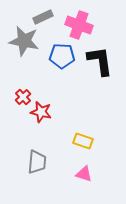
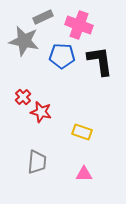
yellow rectangle: moved 1 px left, 9 px up
pink triangle: rotated 18 degrees counterclockwise
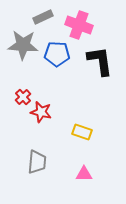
gray star: moved 1 px left, 4 px down; rotated 8 degrees counterclockwise
blue pentagon: moved 5 px left, 2 px up
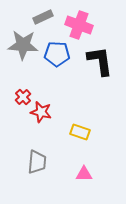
yellow rectangle: moved 2 px left
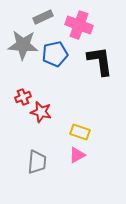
blue pentagon: moved 2 px left; rotated 15 degrees counterclockwise
red cross: rotated 21 degrees clockwise
pink triangle: moved 7 px left, 19 px up; rotated 30 degrees counterclockwise
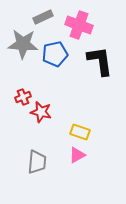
gray star: moved 1 px up
